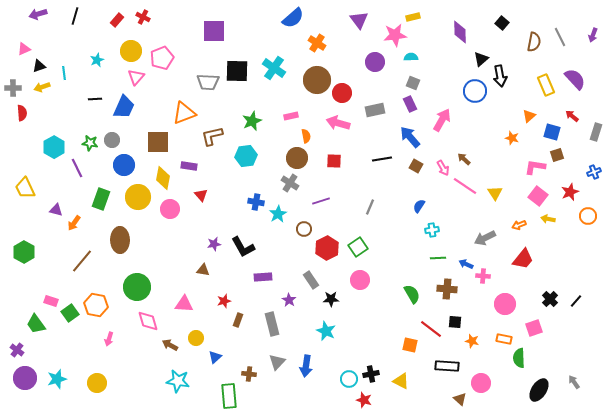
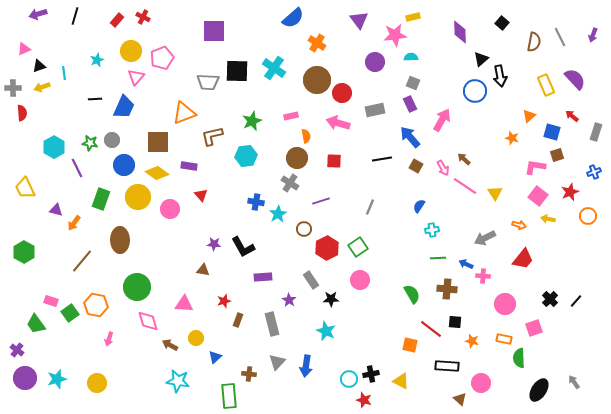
yellow diamond at (163, 178): moved 6 px left, 5 px up; rotated 65 degrees counterclockwise
orange arrow at (519, 225): rotated 144 degrees counterclockwise
purple star at (214, 244): rotated 16 degrees clockwise
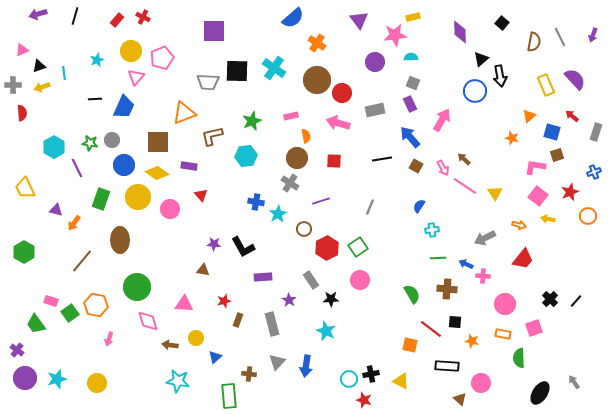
pink triangle at (24, 49): moved 2 px left, 1 px down
gray cross at (13, 88): moved 3 px up
orange rectangle at (504, 339): moved 1 px left, 5 px up
brown arrow at (170, 345): rotated 21 degrees counterclockwise
black ellipse at (539, 390): moved 1 px right, 3 px down
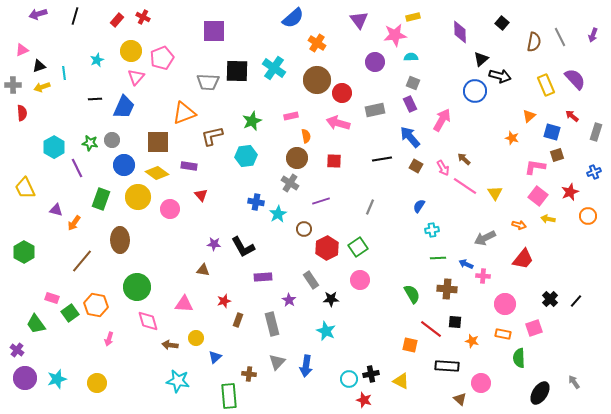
black arrow at (500, 76): rotated 65 degrees counterclockwise
pink rectangle at (51, 301): moved 1 px right, 3 px up
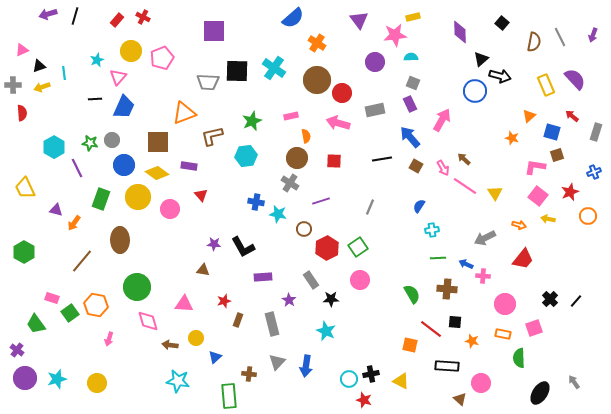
purple arrow at (38, 14): moved 10 px right
pink triangle at (136, 77): moved 18 px left
cyan star at (278, 214): rotated 30 degrees counterclockwise
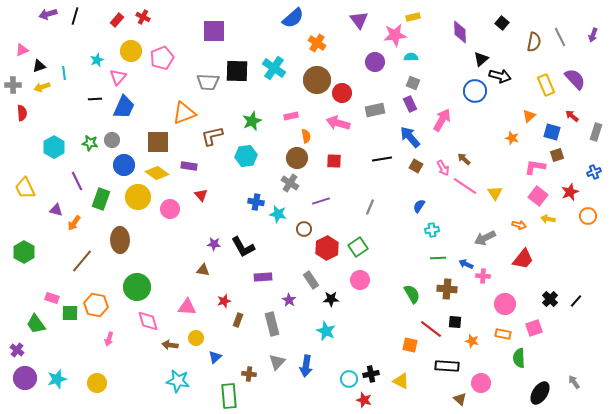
purple line at (77, 168): moved 13 px down
pink triangle at (184, 304): moved 3 px right, 3 px down
green square at (70, 313): rotated 36 degrees clockwise
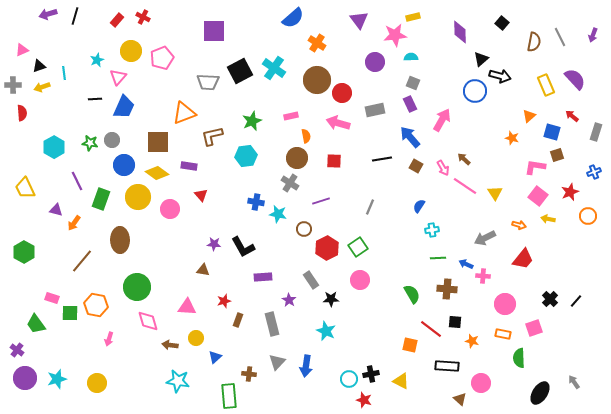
black square at (237, 71): moved 3 px right; rotated 30 degrees counterclockwise
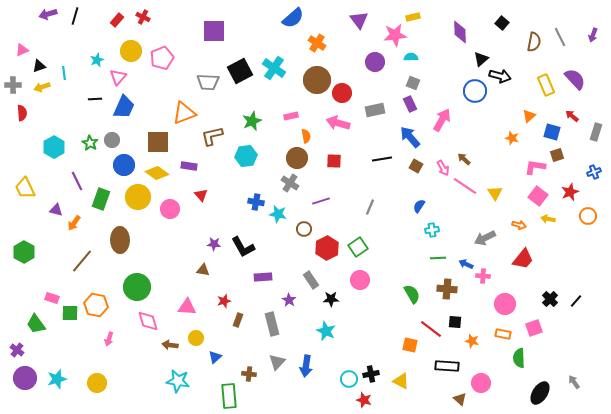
green star at (90, 143): rotated 21 degrees clockwise
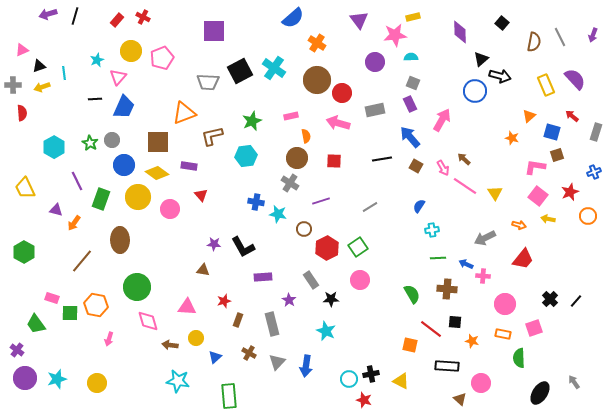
gray line at (370, 207): rotated 35 degrees clockwise
brown cross at (249, 374): moved 21 px up; rotated 24 degrees clockwise
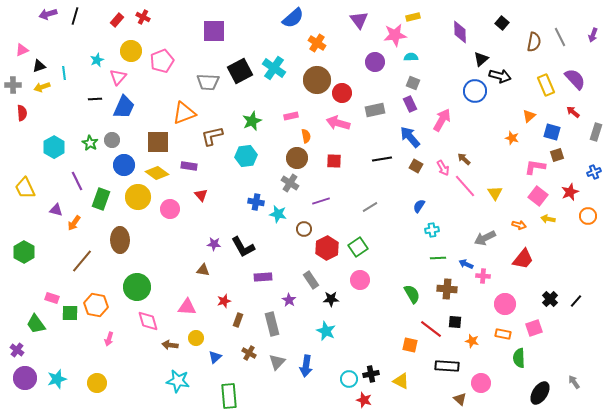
pink pentagon at (162, 58): moved 3 px down
red arrow at (572, 116): moved 1 px right, 4 px up
pink line at (465, 186): rotated 15 degrees clockwise
